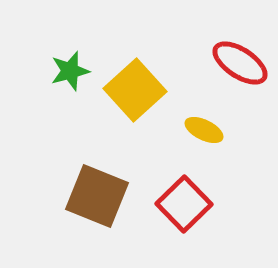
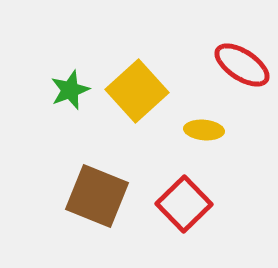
red ellipse: moved 2 px right, 2 px down
green star: moved 19 px down; rotated 6 degrees counterclockwise
yellow square: moved 2 px right, 1 px down
yellow ellipse: rotated 21 degrees counterclockwise
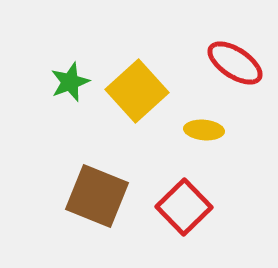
red ellipse: moved 7 px left, 2 px up
green star: moved 8 px up
red square: moved 3 px down
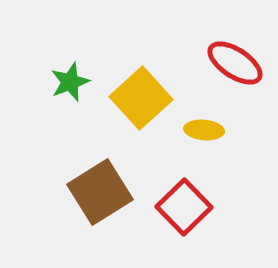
yellow square: moved 4 px right, 7 px down
brown square: moved 3 px right, 4 px up; rotated 36 degrees clockwise
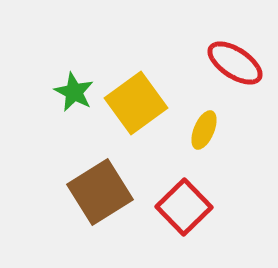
green star: moved 4 px right, 10 px down; rotated 24 degrees counterclockwise
yellow square: moved 5 px left, 5 px down; rotated 6 degrees clockwise
yellow ellipse: rotated 72 degrees counterclockwise
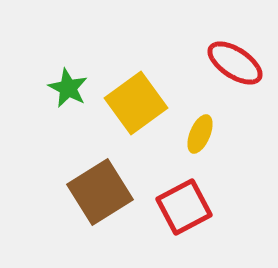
green star: moved 6 px left, 4 px up
yellow ellipse: moved 4 px left, 4 px down
red square: rotated 16 degrees clockwise
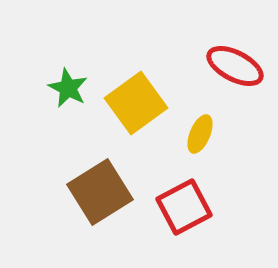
red ellipse: moved 3 px down; rotated 6 degrees counterclockwise
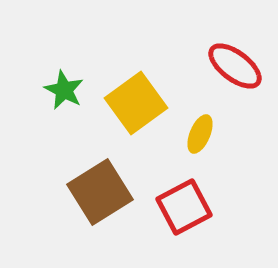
red ellipse: rotated 10 degrees clockwise
green star: moved 4 px left, 2 px down
